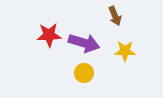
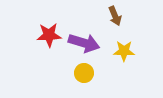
yellow star: moved 1 px left
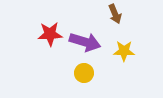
brown arrow: moved 2 px up
red star: moved 1 px right, 1 px up
purple arrow: moved 1 px right, 1 px up
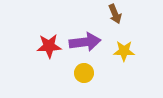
red star: moved 1 px left, 12 px down
purple arrow: rotated 24 degrees counterclockwise
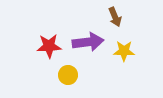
brown arrow: moved 3 px down
purple arrow: moved 3 px right
yellow circle: moved 16 px left, 2 px down
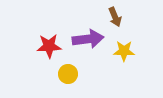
purple arrow: moved 3 px up
yellow circle: moved 1 px up
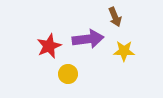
red star: rotated 20 degrees counterclockwise
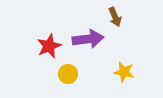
yellow star: moved 21 px down; rotated 10 degrees clockwise
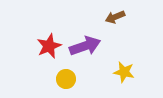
brown arrow: rotated 90 degrees clockwise
purple arrow: moved 3 px left, 7 px down; rotated 12 degrees counterclockwise
yellow circle: moved 2 px left, 5 px down
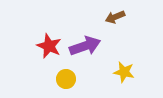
red star: rotated 25 degrees counterclockwise
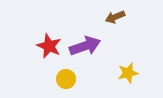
yellow star: moved 4 px right, 1 px down; rotated 25 degrees counterclockwise
